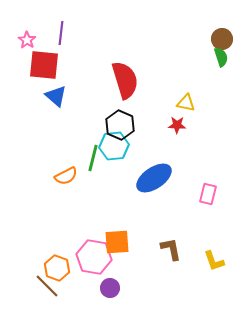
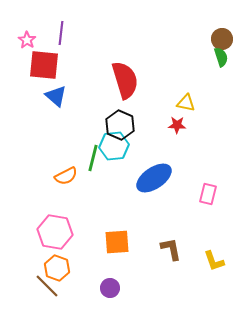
pink hexagon: moved 39 px left, 25 px up
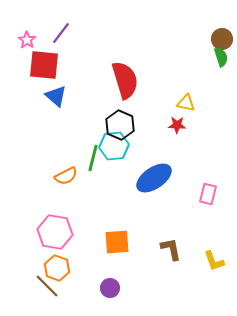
purple line: rotated 30 degrees clockwise
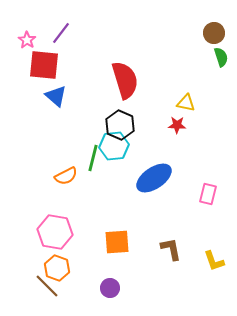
brown circle: moved 8 px left, 6 px up
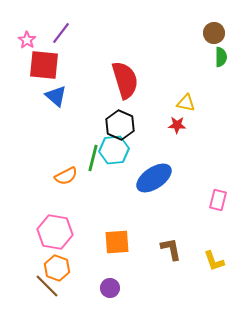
green semicircle: rotated 18 degrees clockwise
cyan hexagon: moved 4 px down
pink rectangle: moved 10 px right, 6 px down
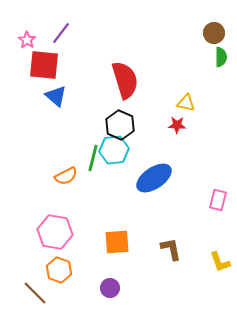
yellow L-shape: moved 6 px right, 1 px down
orange hexagon: moved 2 px right, 2 px down
brown line: moved 12 px left, 7 px down
